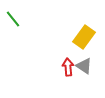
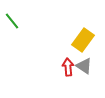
green line: moved 1 px left, 2 px down
yellow rectangle: moved 1 px left, 3 px down
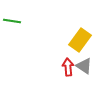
green line: rotated 42 degrees counterclockwise
yellow rectangle: moved 3 px left
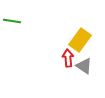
red arrow: moved 9 px up
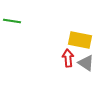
yellow rectangle: rotated 65 degrees clockwise
gray triangle: moved 2 px right, 3 px up
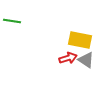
red arrow: rotated 78 degrees clockwise
gray triangle: moved 3 px up
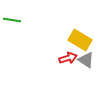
green line: moved 1 px up
yellow rectangle: rotated 20 degrees clockwise
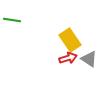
yellow rectangle: moved 10 px left; rotated 25 degrees clockwise
gray triangle: moved 3 px right, 1 px up
